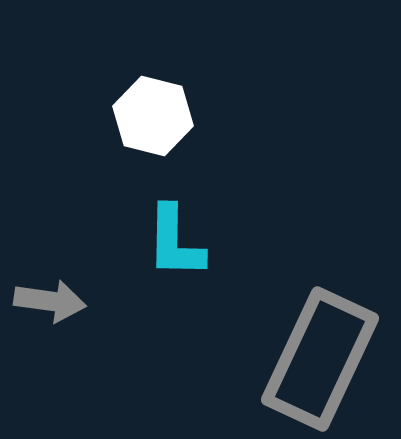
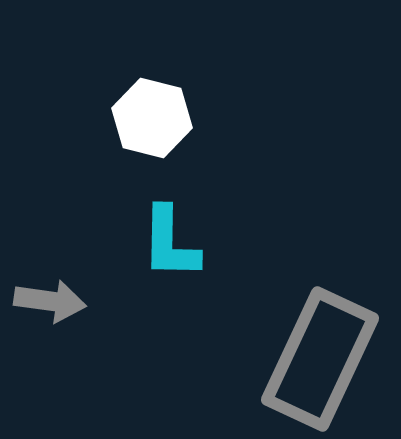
white hexagon: moved 1 px left, 2 px down
cyan L-shape: moved 5 px left, 1 px down
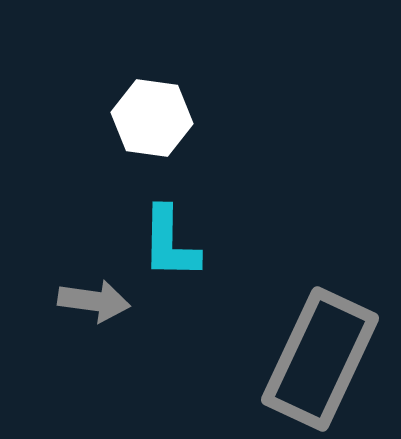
white hexagon: rotated 6 degrees counterclockwise
gray arrow: moved 44 px right
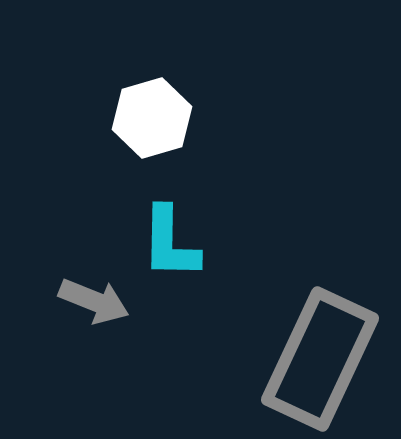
white hexagon: rotated 24 degrees counterclockwise
gray arrow: rotated 14 degrees clockwise
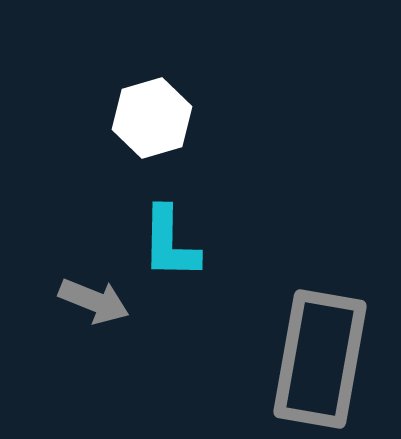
gray rectangle: rotated 15 degrees counterclockwise
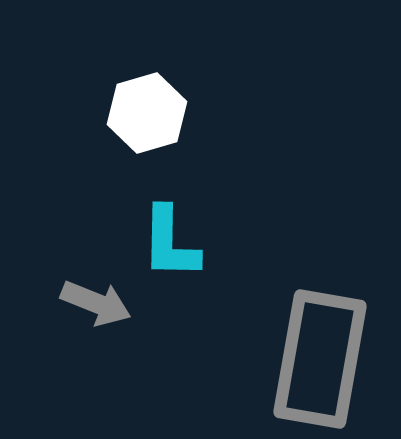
white hexagon: moved 5 px left, 5 px up
gray arrow: moved 2 px right, 2 px down
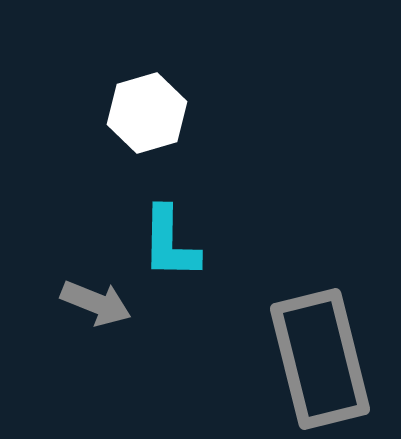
gray rectangle: rotated 24 degrees counterclockwise
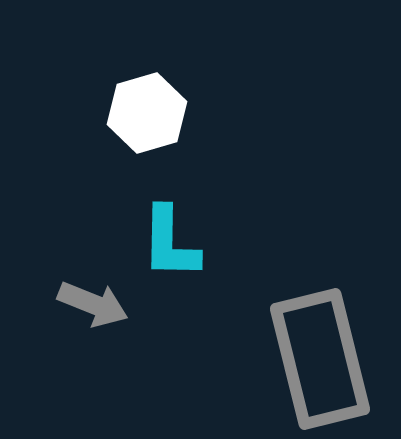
gray arrow: moved 3 px left, 1 px down
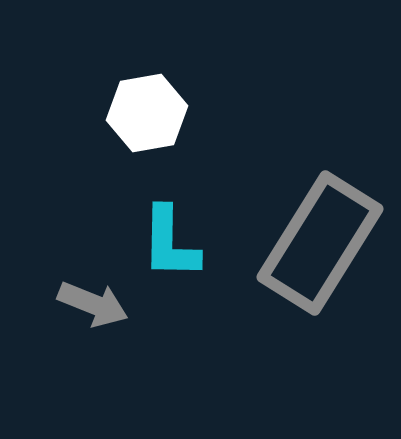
white hexagon: rotated 6 degrees clockwise
gray rectangle: moved 116 px up; rotated 46 degrees clockwise
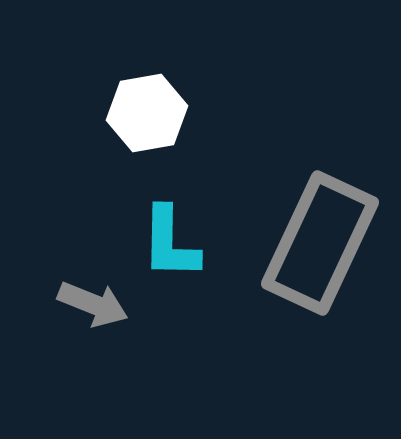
gray rectangle: rotated 7 degrees counterclockwise
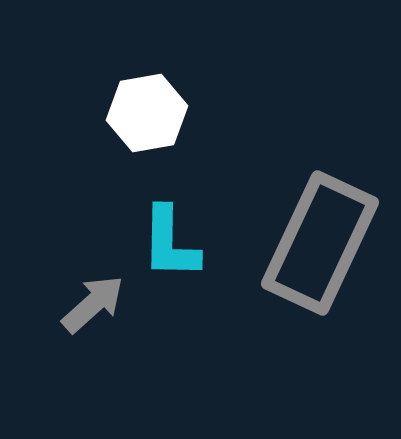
gray arrow: rotated 64 degrees counterclockwise
